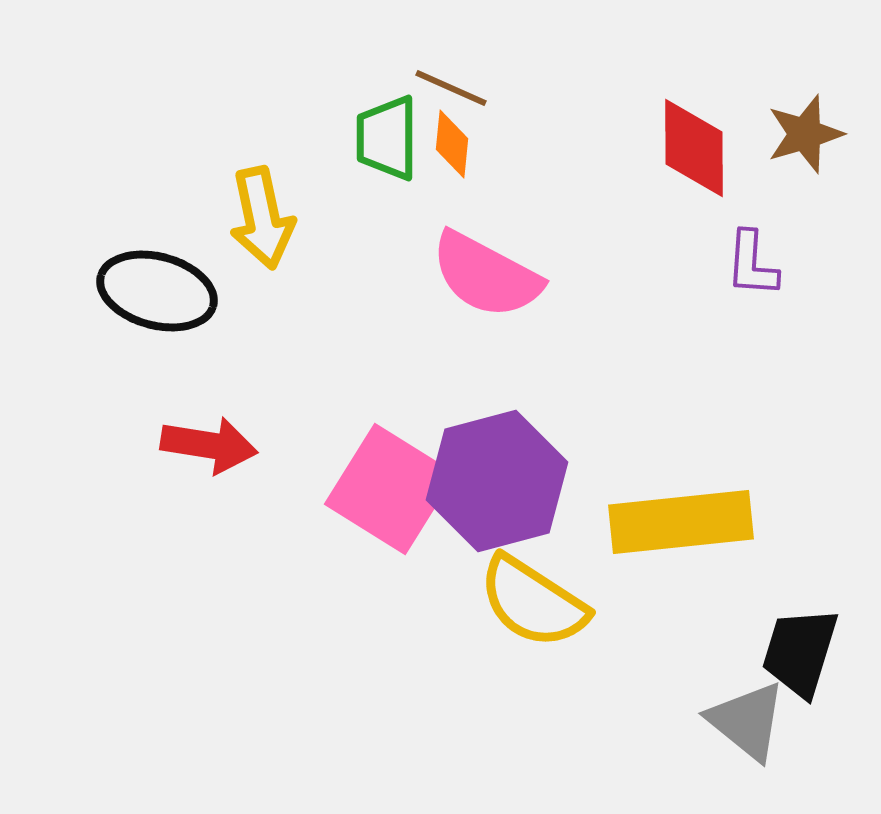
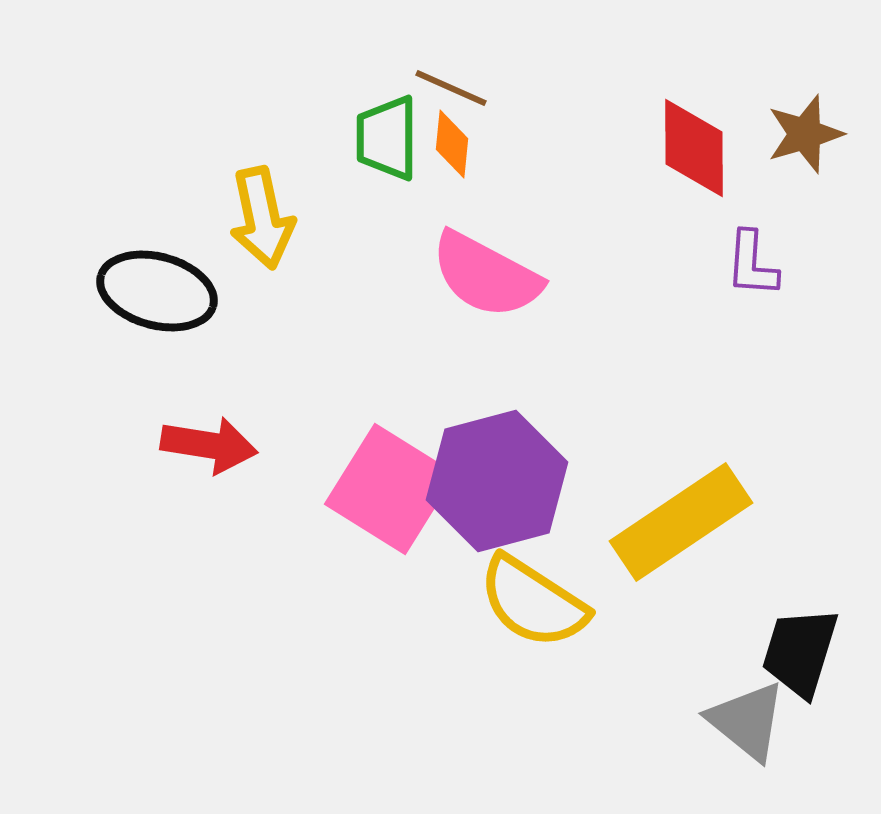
yellow rectangle: rotated 28 degrees counterclockwise
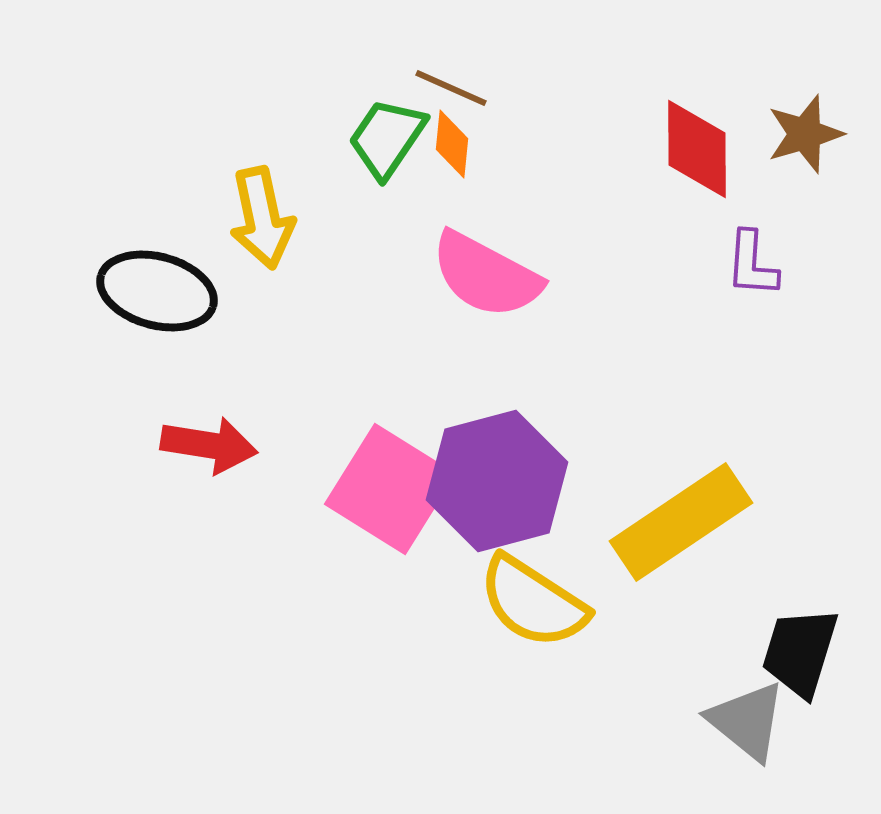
green trapezoid: rotated 34 degrees clockwise
red diamond: moved 3 px right, 1 px down
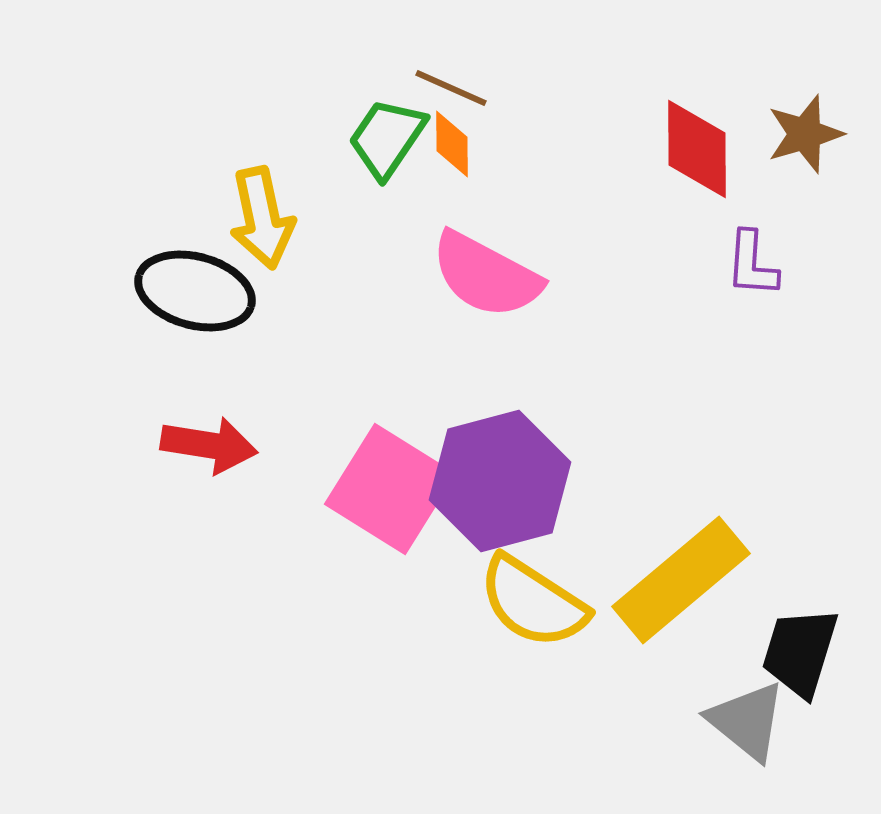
orange diamond: rotated 6 degrees counterclockwise
black ellipse: moved 38 px right
purple hexagon: moved 3 px right
yellow rectangle: moved 58 px down; rotated 6 degrees counterclockwise
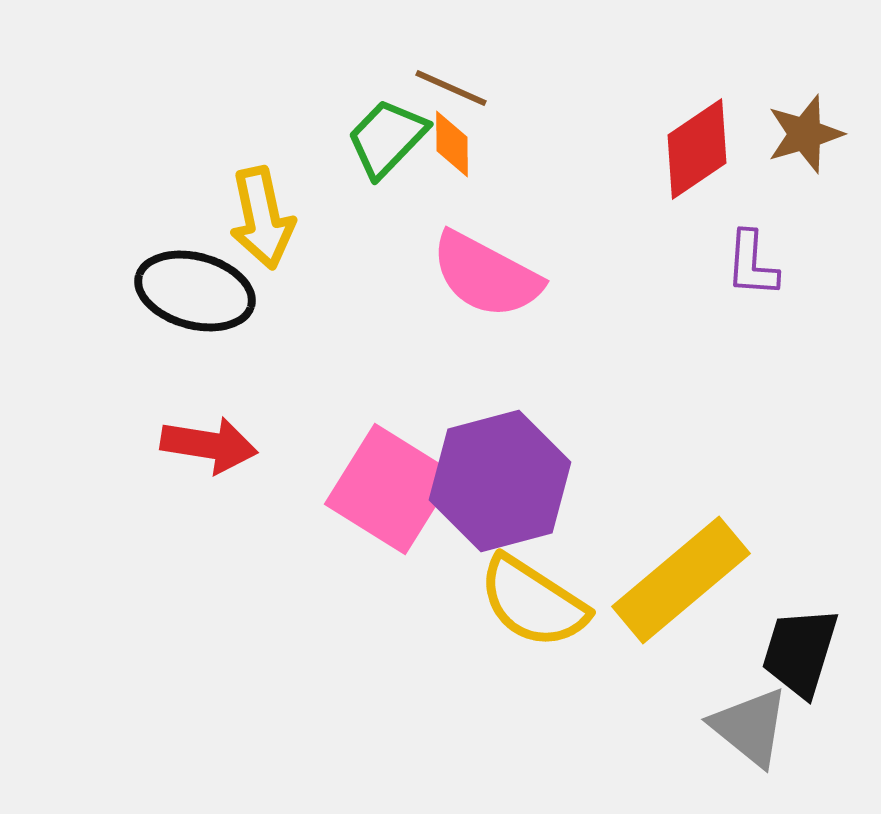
green trapezoid: rotated 10 degrees clockwise
red diamond: rotated 56 degrees clockwise
gray triangle: moved 3 px right, 6 px down
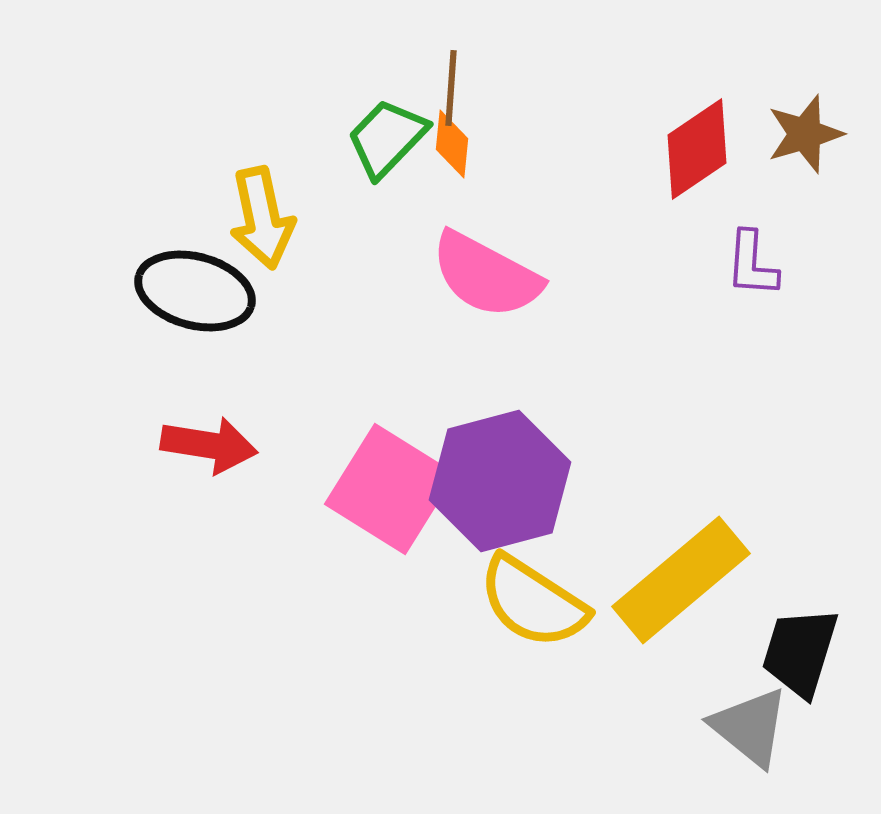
brown line: rotated 70 degrees clockwise
orange diamond: rotated 6 degrees clockwise
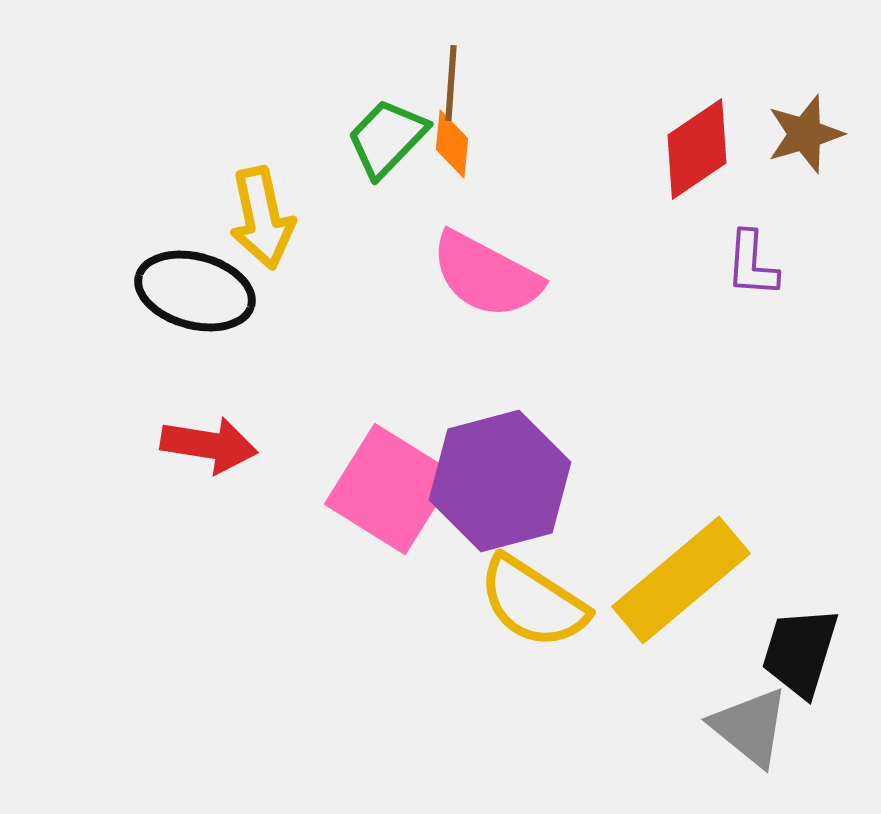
brown line: moved 5 px up
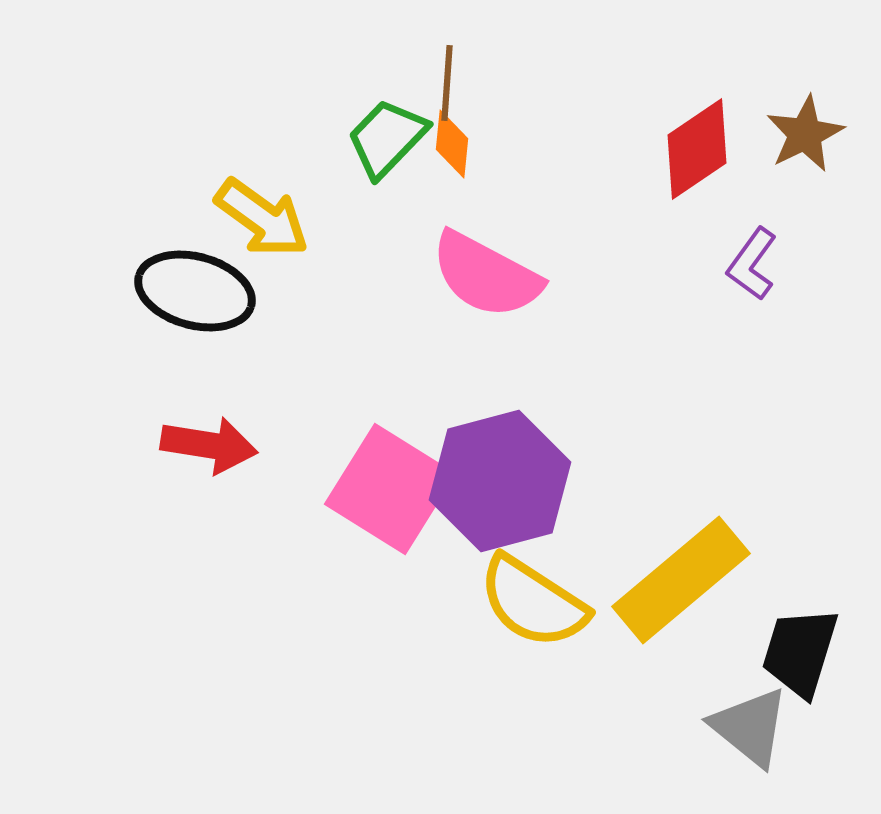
brown line: moved 4 px left
brown star: rotated 10 degrees counterclockwise
yellow arrow: rotated 42 degrees counterclockwise
purple L-shape: rotated 32 degrees clockwise
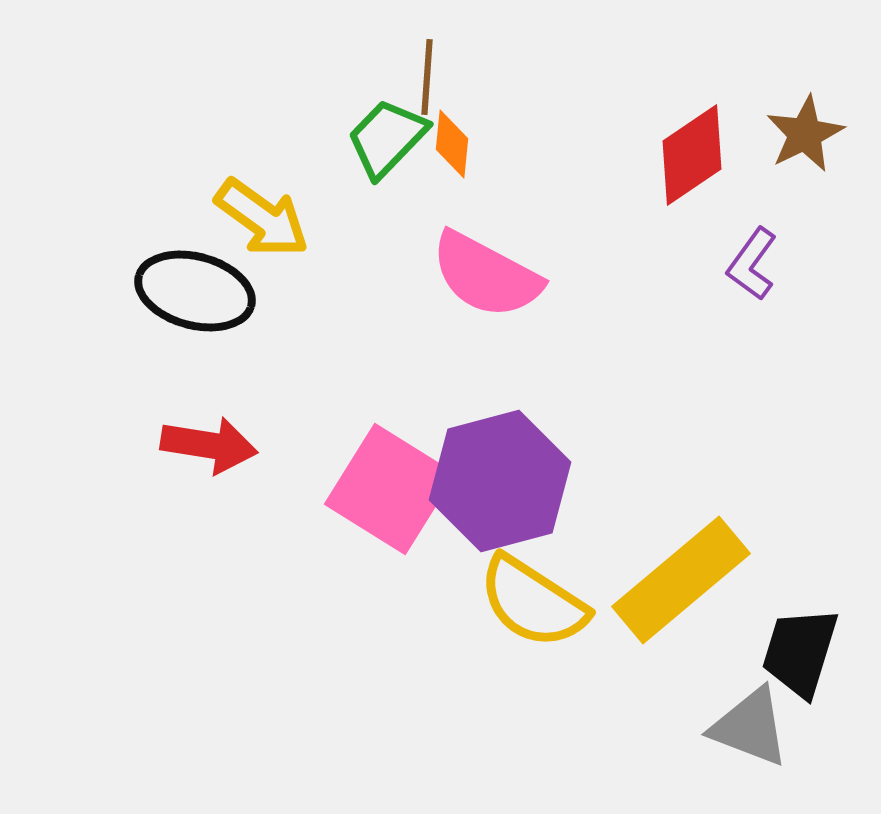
brown line: moved 20 px left, 6 px up
red diamond: moved 5 px left, 6 px down
gray triangle: rotated 18 degrees counterclockwise
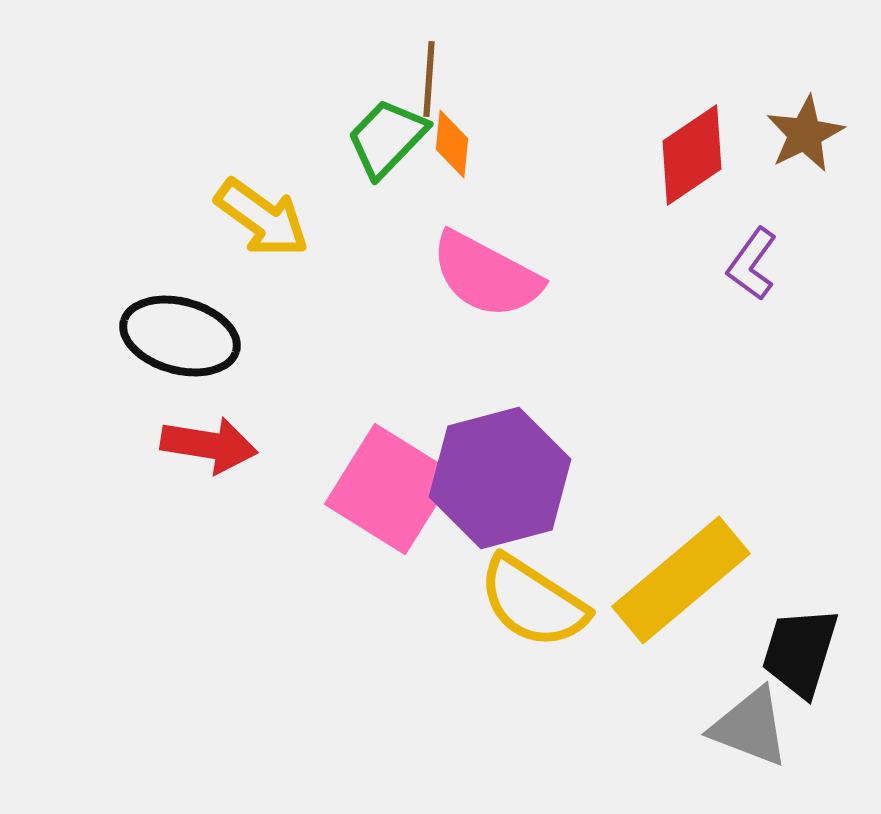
brown line: moved 2 px right, 2 px down
black ellipse: moved 15 px left, 45 px down
purple hexagon: moved 3 px up
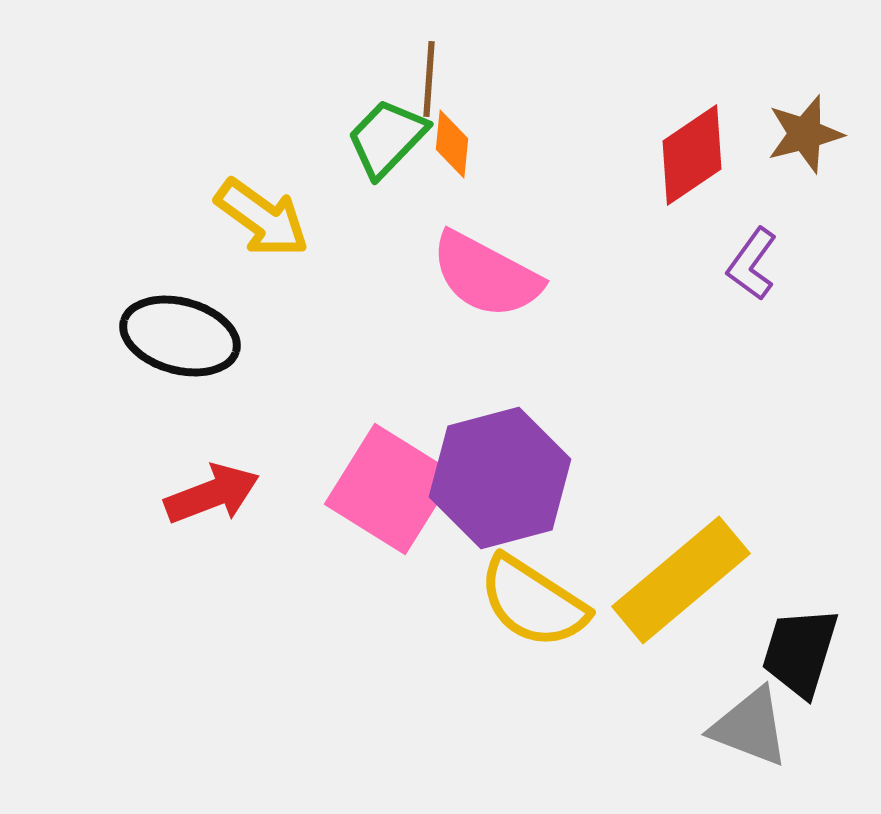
brown star: rotated 12 degrees clockwise
red arrow: moved 3 px right, 49 px down; rotated 30 degrees counterclockwise
